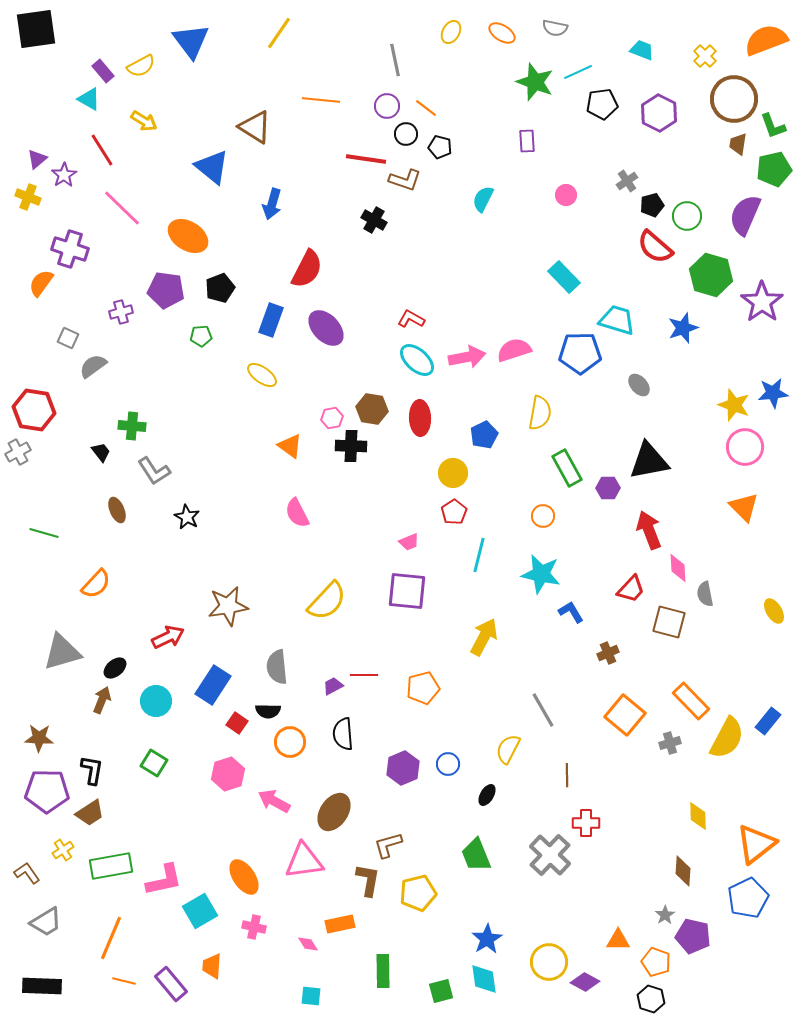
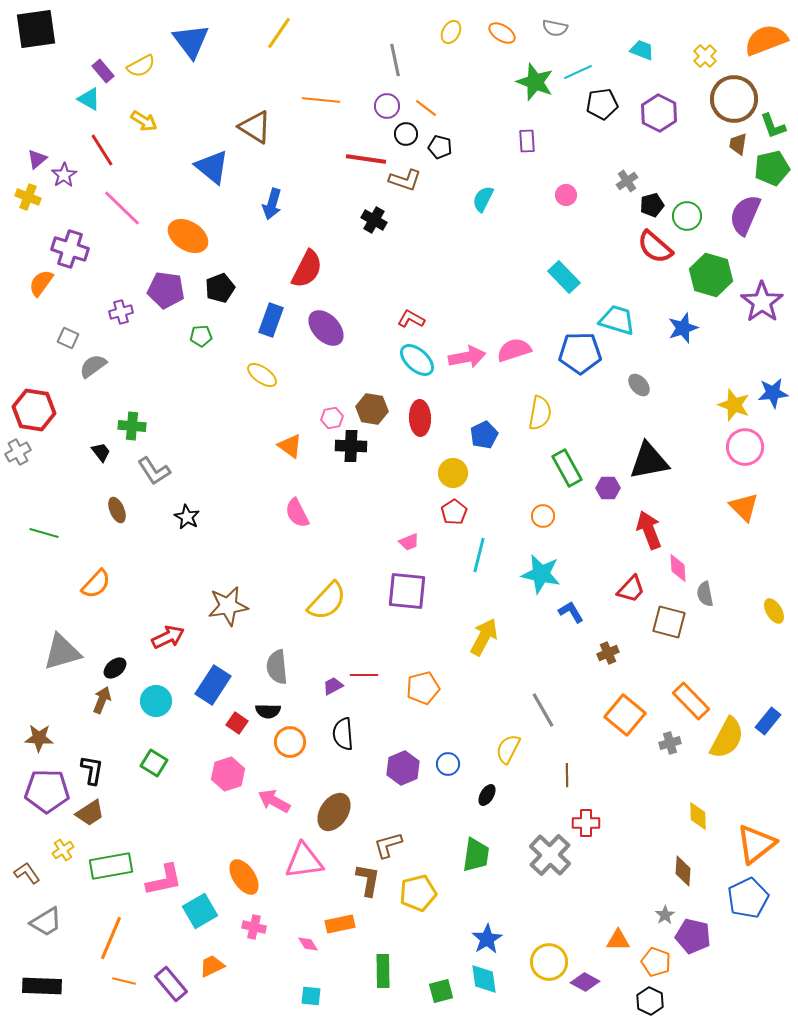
green pentagon at (774, 169): moved 2 px left, 1 px up
green trapezoid at (476, 855): rotated 150 degrees counterclockwise
orange trapezoid at (212, 966): rotated 60 degrees clockwise
black hexagon at (651, 999): moved 1 px left, 2 px down; rotated 8 degrees clockwise
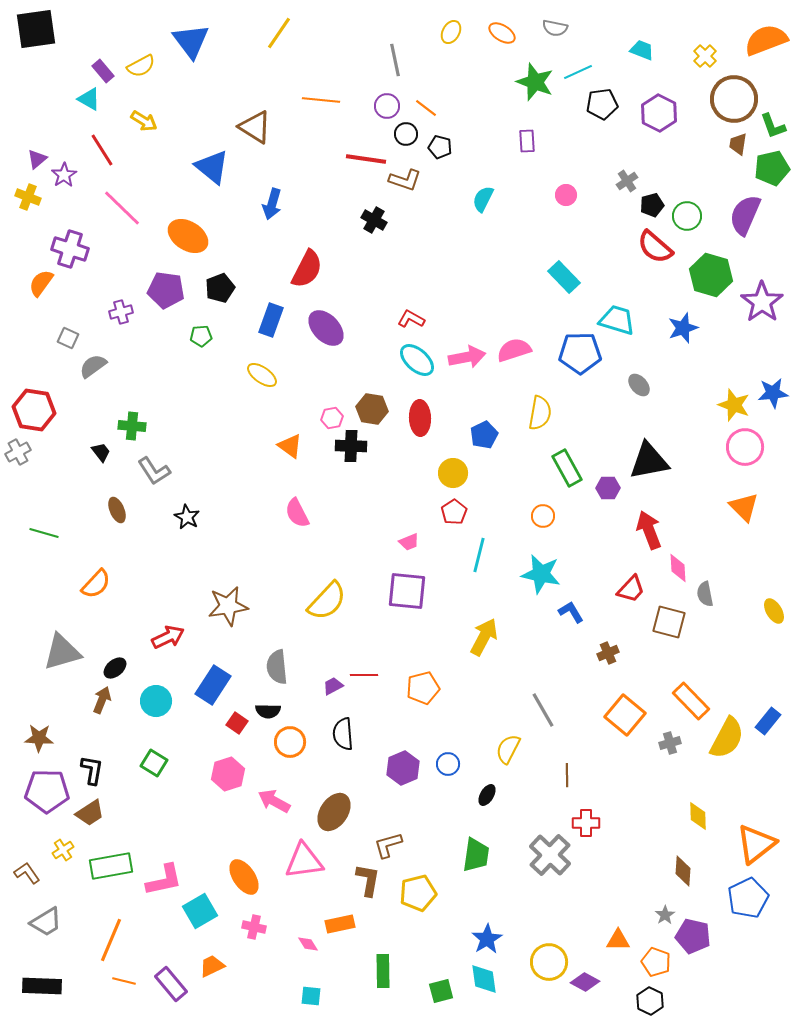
orange line at (111, 938): moved 2 px down
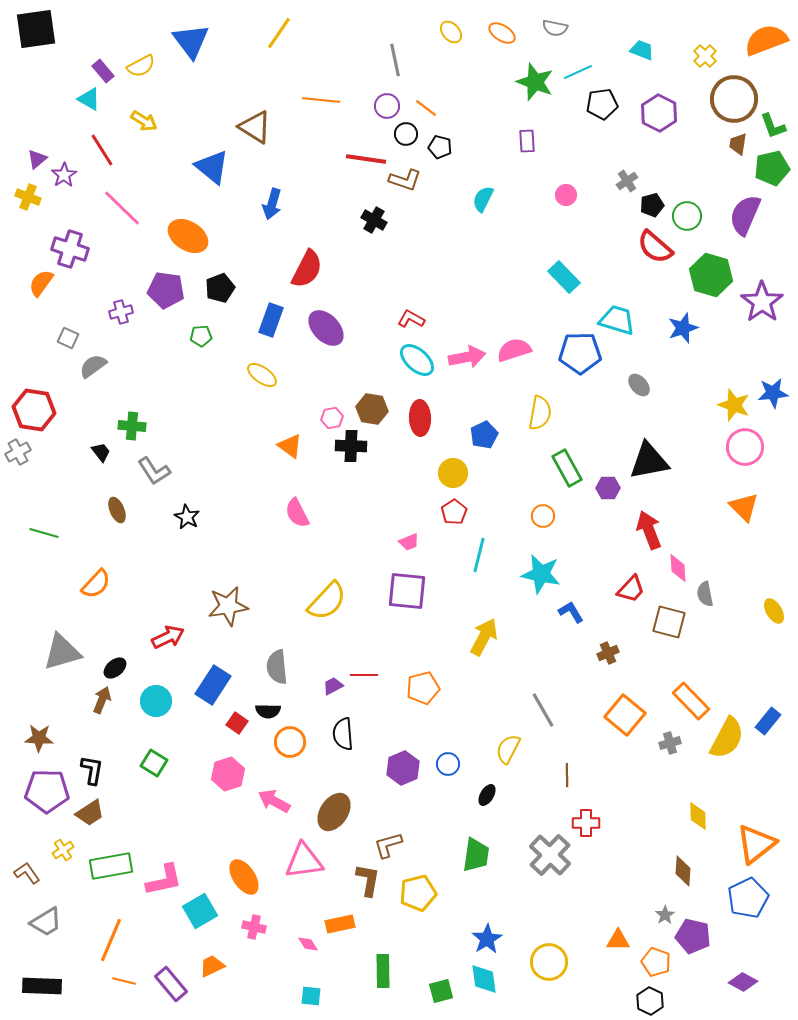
yellow ellipse at (451, 32): rotated 70 degrees counterclockwise
purple diamond at (585, 982): moved 158 px right
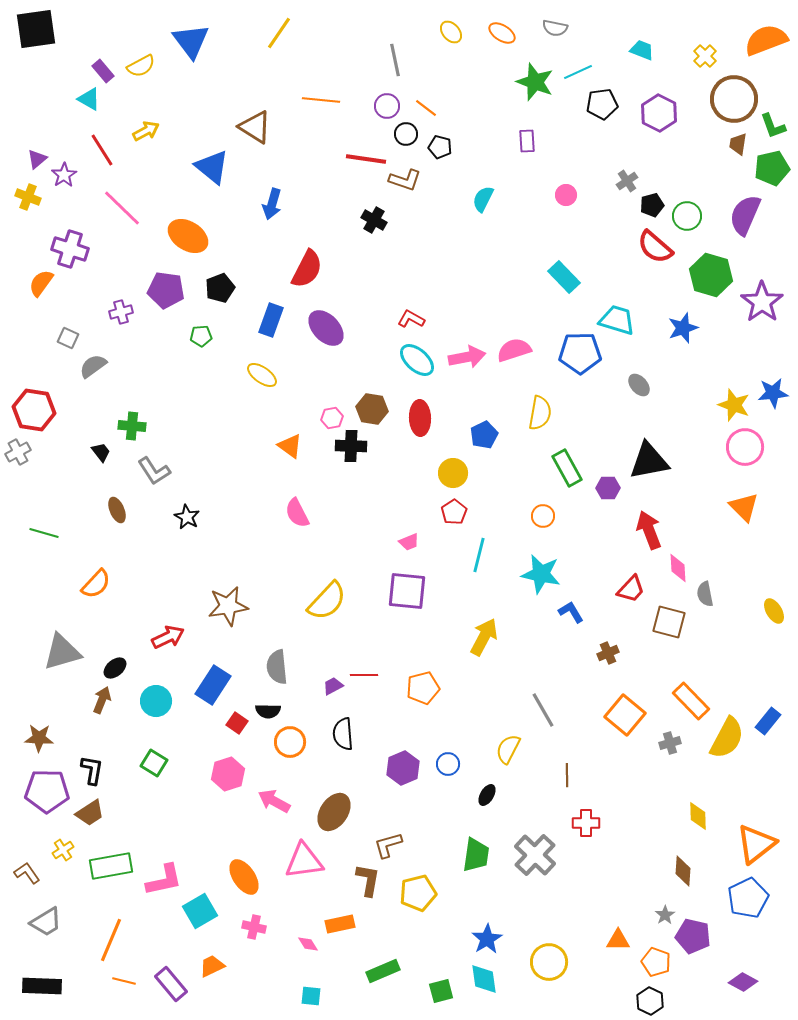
yellow arrow at (144, 121): moved 2 px right, 10 px down; rotated 60 degrees counterclockwise
gray cross at (550, 855): moved 15 px left
green rectangle at (383, 971): rotated 68 degrees clockwise
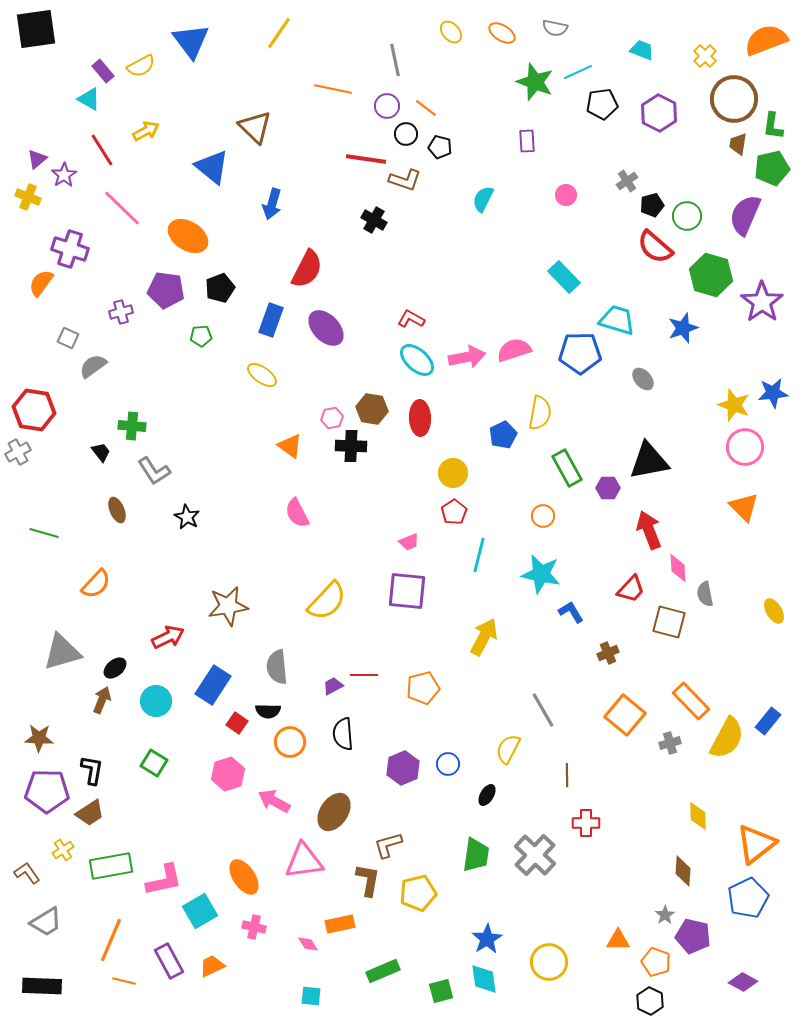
orange line at (321, 100): moved 12 px right, 11 px up; rotated 6 degrees clockwise
green L-shape at (773, 126): rotated 28 degrees clockwise
brown triangle at (255, 127): rotated 12 degrees clockwise
gray ellipse at (639, 385): moved 4 px right, 6 px up
blue pentagon at (484, 435): moved 19 px right
purple rectangle at (171, 984): moved 2 px left, 23 px up; rotated 12 degrees clockwise
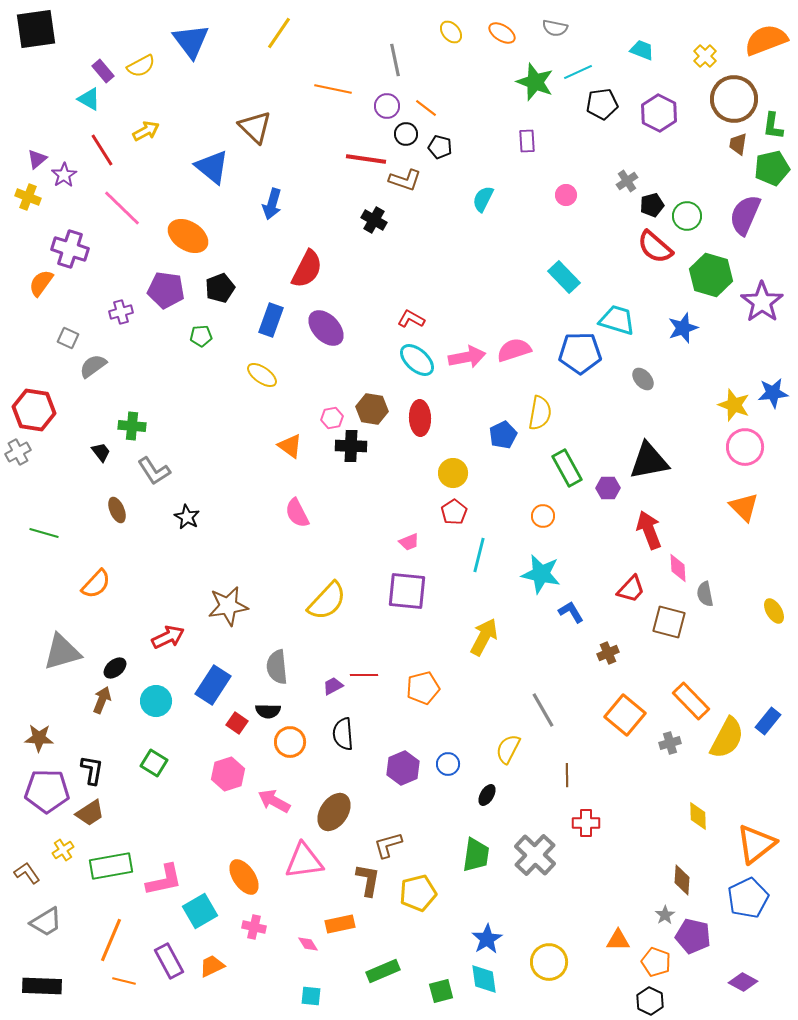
brown diamond at (683, 871): moved 1 px left, 9 px down
